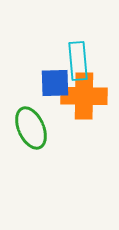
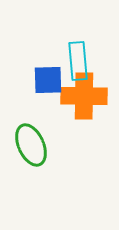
blue square: moved 7 px left, 3 px up
green ellipse: moved 17 px down
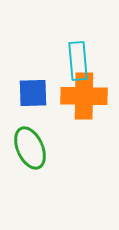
blue square: moved 15 px left, 13 px down
green ellipse: moved 1 px left, 3 px down
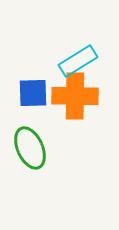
cyan rectangle: rotated 63 degrees clockwise
orange cross: moved 9 px left
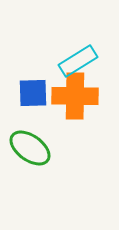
green ellipse: rotated 30 degrees counterclockwise
